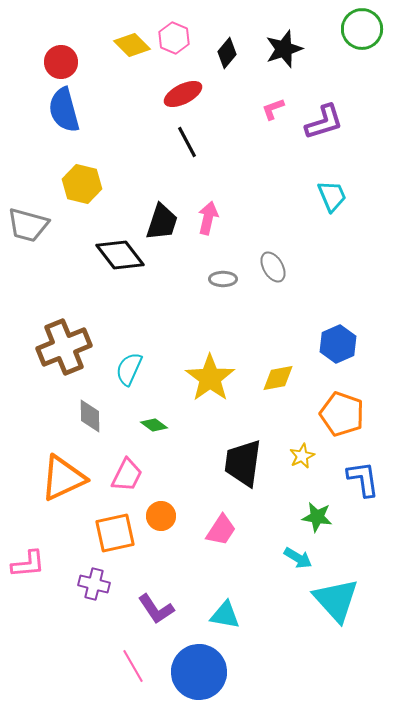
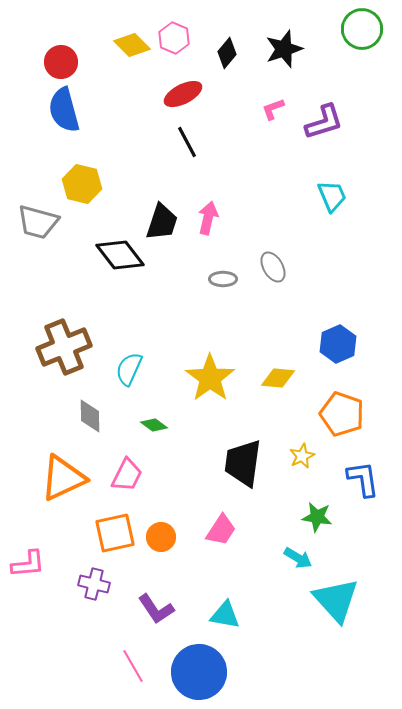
gray trapezoid at (28, 225): moved 10 px right, 3 px up
yellow diamond at (278, 378): rotated 16 degrees clockwise
orange circle at (161, 516): moved 21 px down
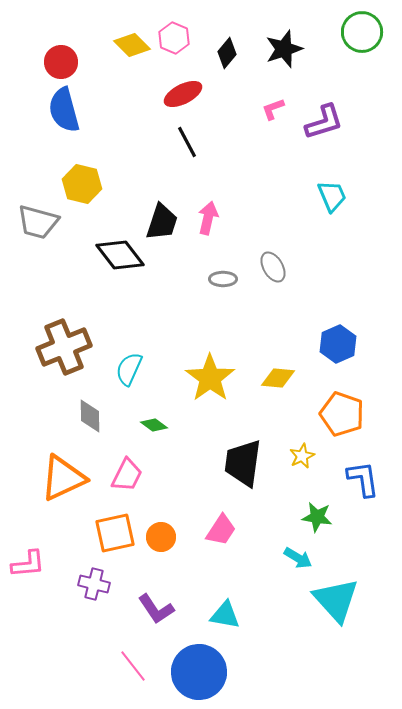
green circle at (362, 29): moved 3 px down
pink line at (133, 666): rotated 8 degrees counterclockwise
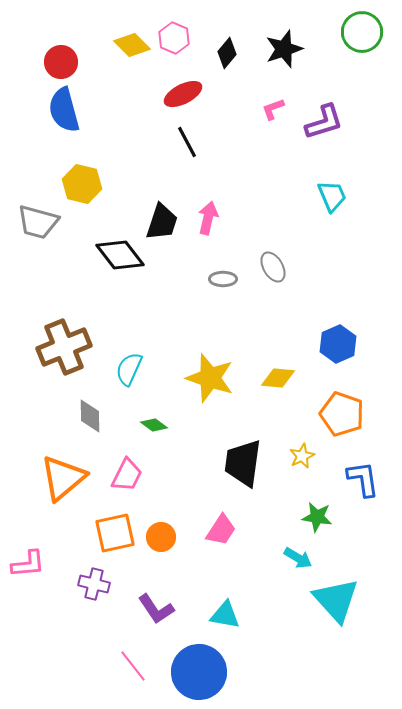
yellow star at (210, 378): rotated 18 degrees counterclockwise
orange triangle at (63, 478): rotated 15 degrees counterclockwise
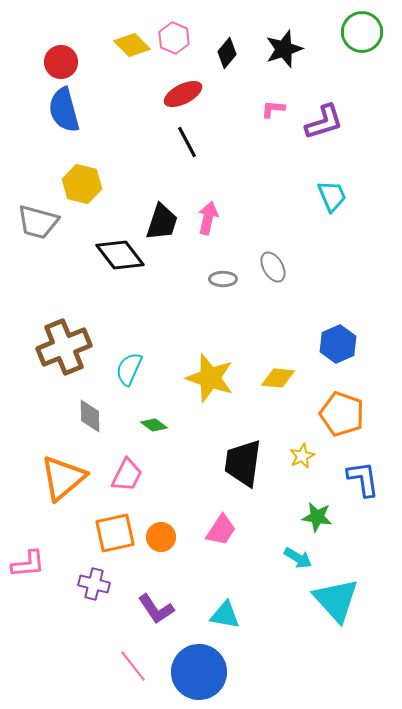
pink L-shape at (273, 109): rotated 25 degrees clockwise
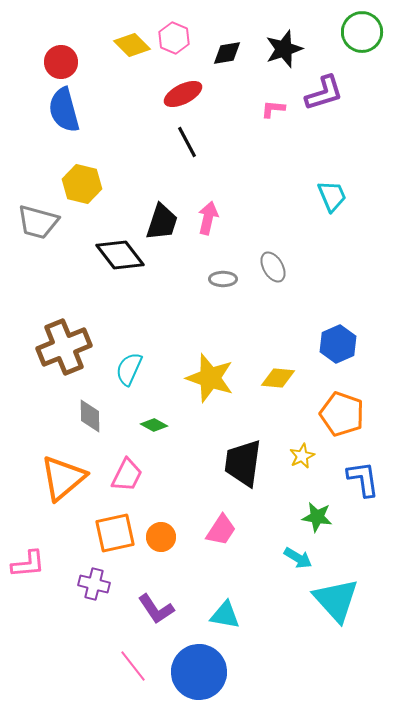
black diamond at (227, 53): rotated 40 degrees clockwise
purple L-shape at (324, 122): moved 29 px up
green diamond at (154, 425): rotated 8 degrees counterclockwise
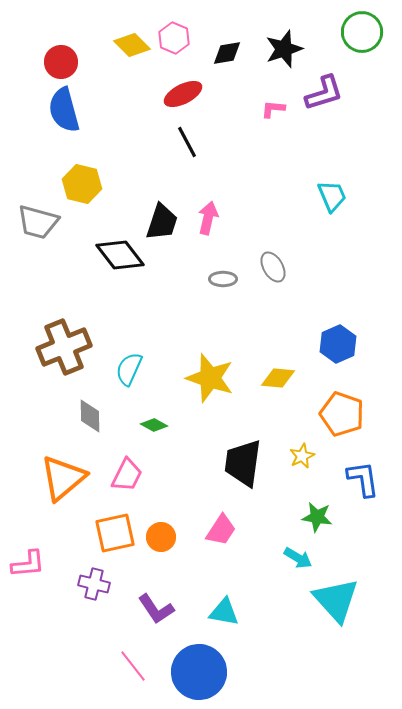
cyan triangle at (225, 615): moved 1 px left, 3 px up
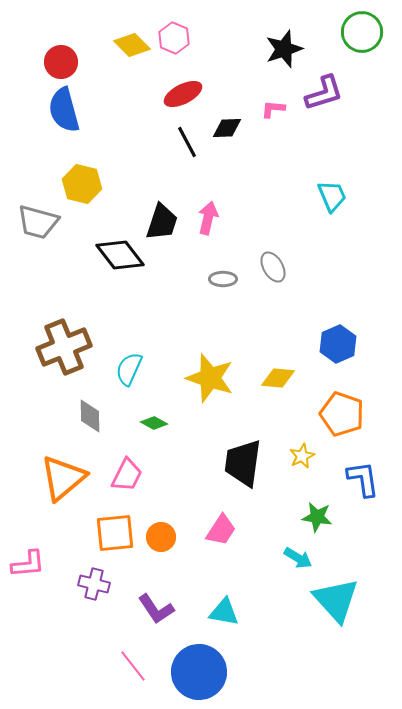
black diamond at (227, 53): moved 75 px down; rotated 8 degrees clockwise
green diamond at (154, 425): moved 2 px up
orange square at (115, 533): rotated 6 degrees clockwise
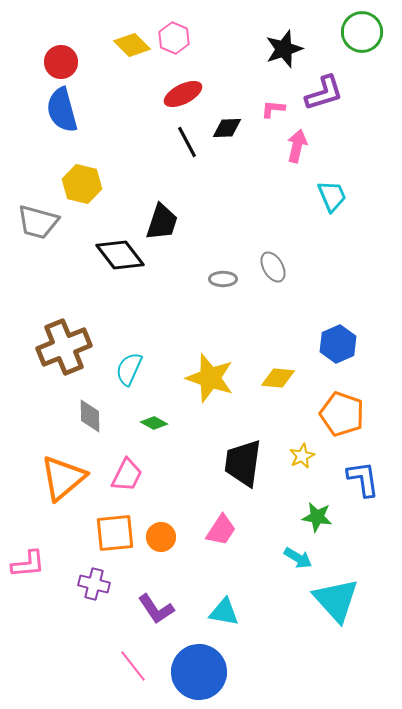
blue semicircle at (64, 110): moved 2 px left
pink arrow at (208, 218): moved 89 px right, 72 px up
